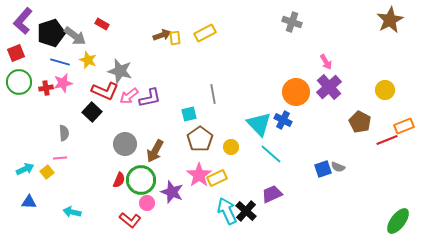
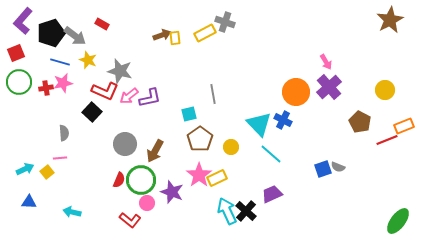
gray cross at (292, 22): moved 67 px left
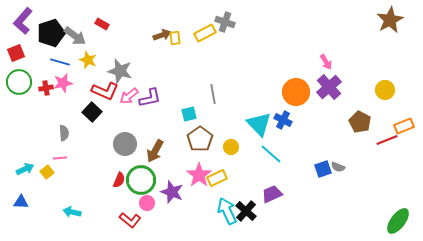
blue triangle at (29, 202): moved 8 px left
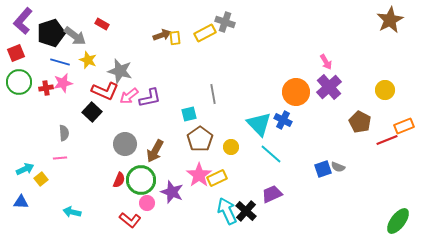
yellow square at (47, 172): moved 6 px left, 7 px down
